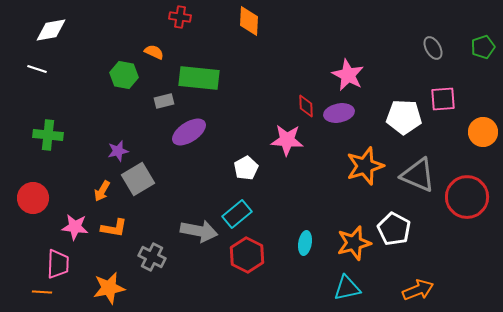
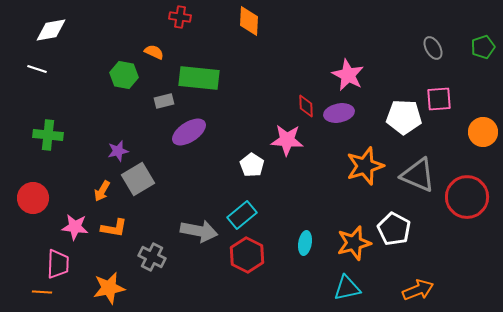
pink square at (443, 99): moved 4 px left
white pentagon at (246, 168): moved 6 px right, 3 px up; rotated 10 degrees counterclockwise
cyan rectangle at (237, 214): moved 5 px right, 1 px down
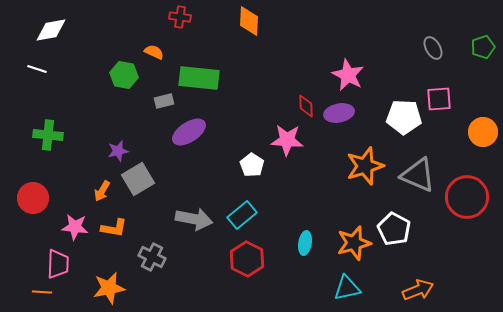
gray arrow at (199, 231): moved 5 px left, 12 px up
red hexagon at (247, 255): moved 4 px down
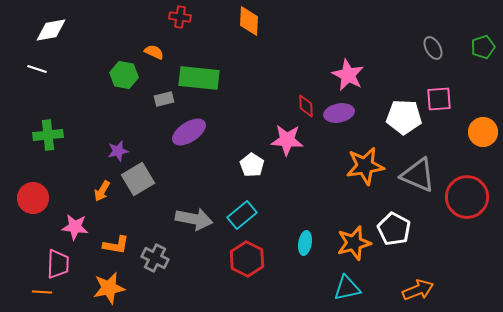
gray rectangle at (164, 101): moved 2 px up
green cross at (48, 135): rotated 12 degrees counterclockwise
orange star at (365, 166): rotated 9 degrees clockwise
orange L-shape at (114, 228): moved 2 px right, 17 px down
gray cross at (152, 257): moved 3 px right, 1 px down
